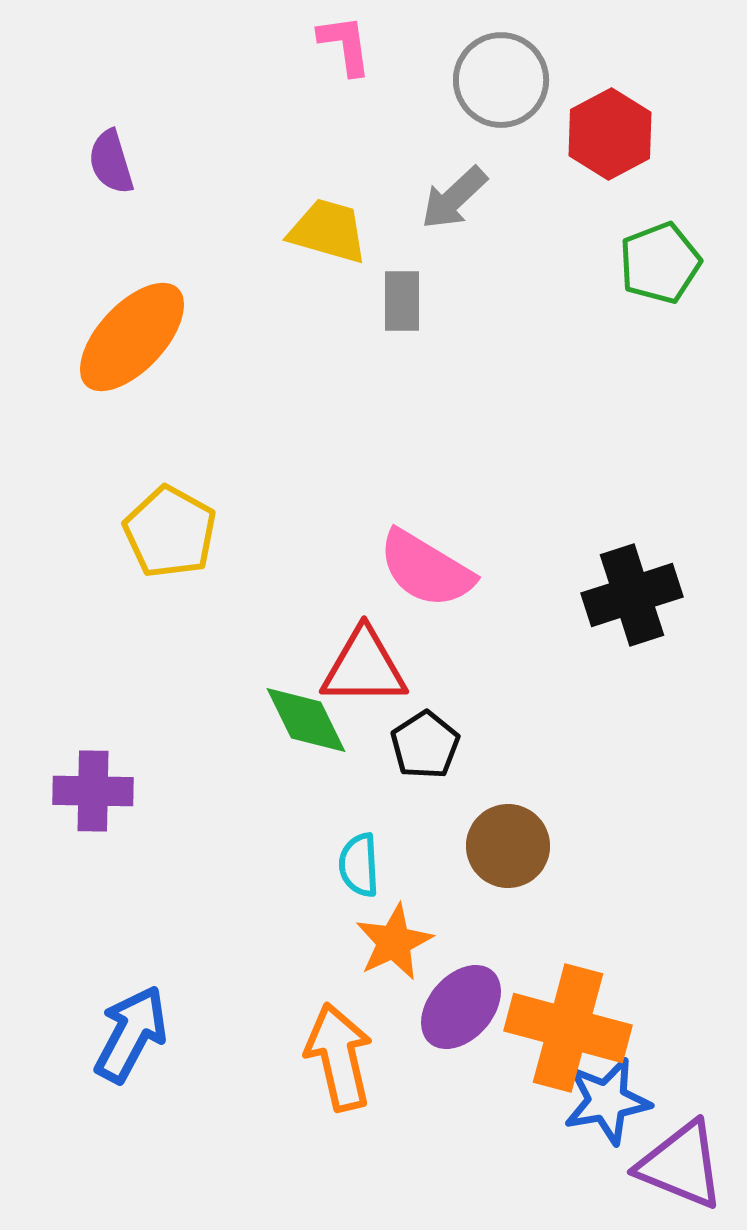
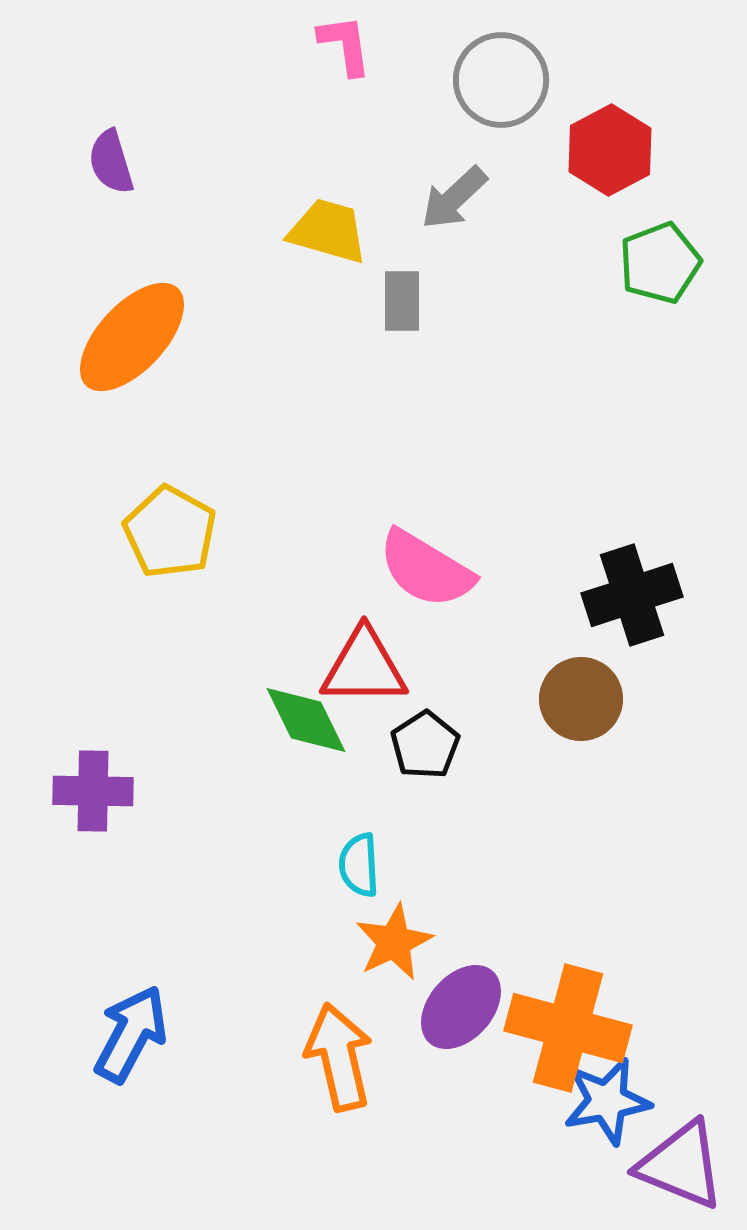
red hexagon: moved 16 px down
brown circle: moved 73 px right, 147 px up
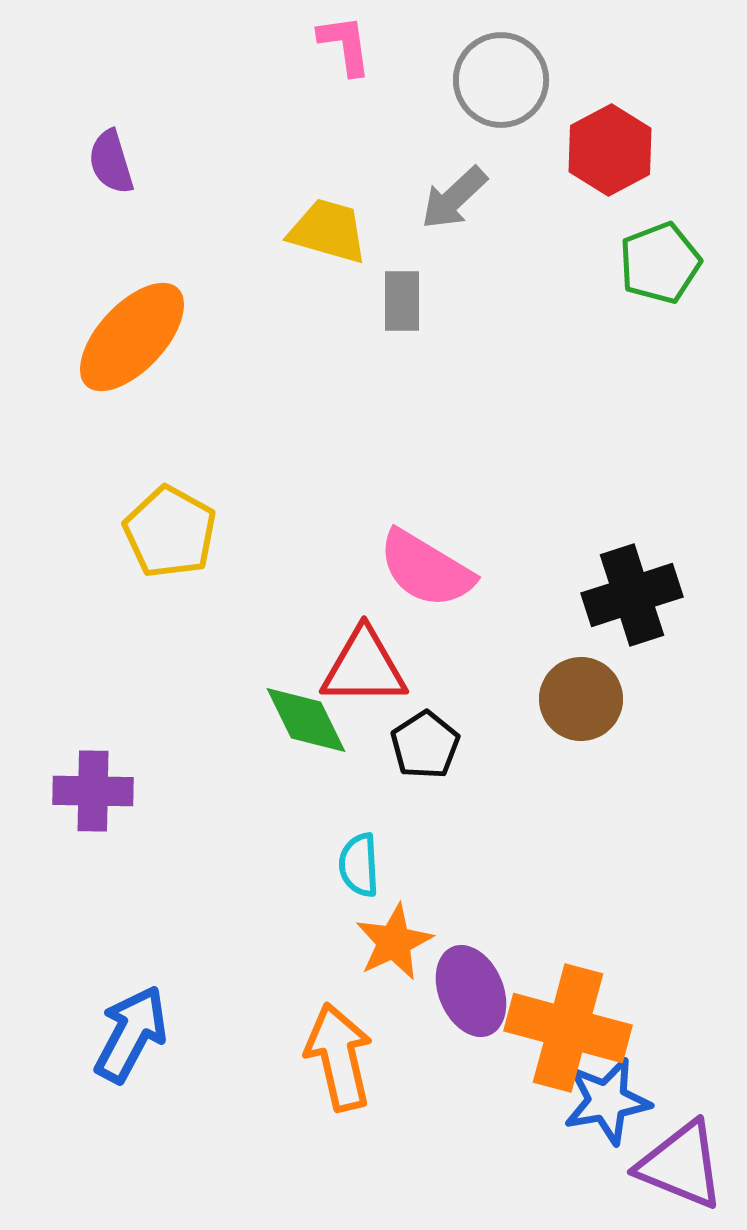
purple ellipse: moved 10 px right, 16 px up; rotated 64 degrees counterclockwise
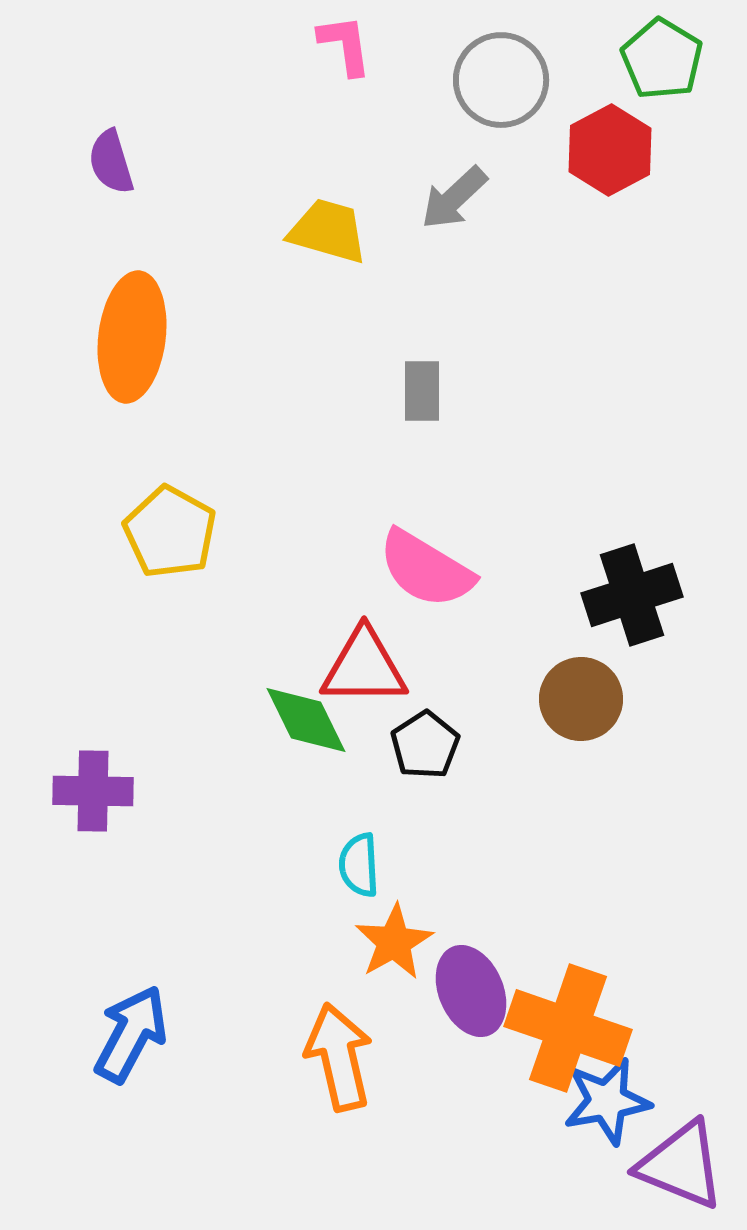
green pentagon: moved 2 px right, 204 px up; rotated 20 degrees counterclockwise
gray rectangle: moved 20 px right, 90 px down
orange ellipse: rotated 36 degrees counterclockwise
orange star: rotated 4 degrees counterclockwise
orange cross: rotated 4 degrees clockwise
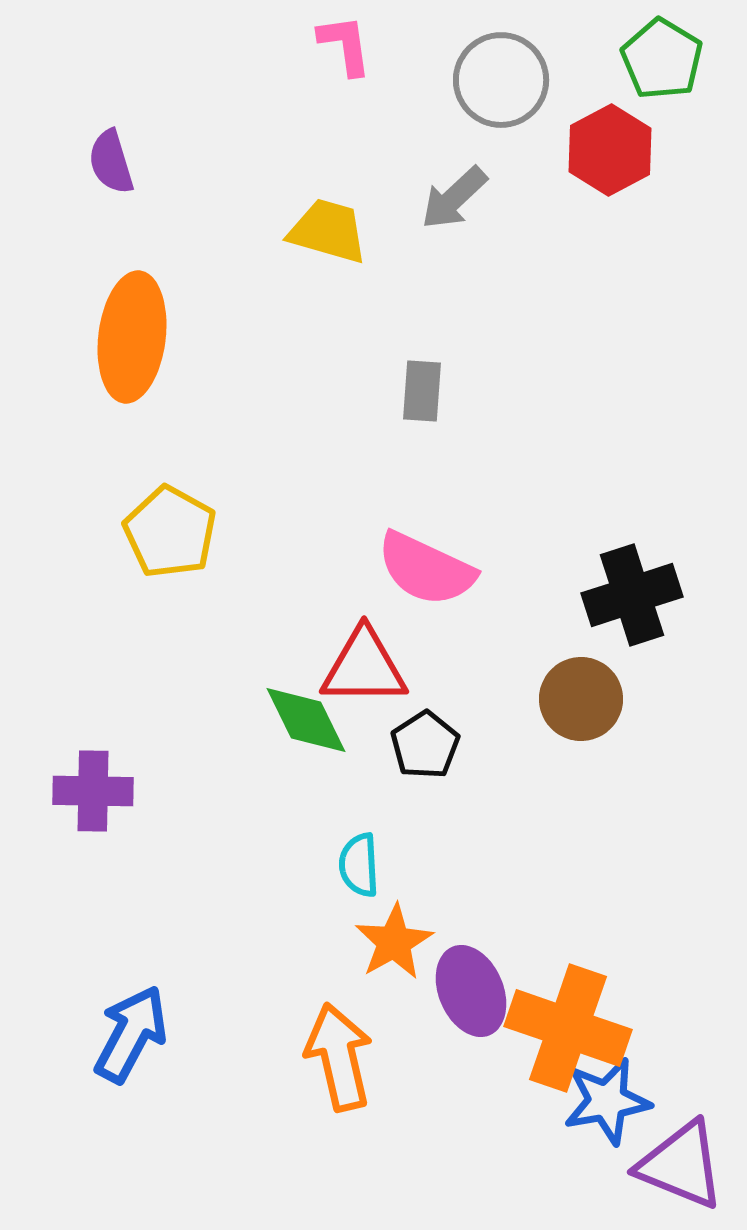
gray rectangle: rotated 4 degrees clockwise
pink semicircle: rotated 6 degrees counterclockwise
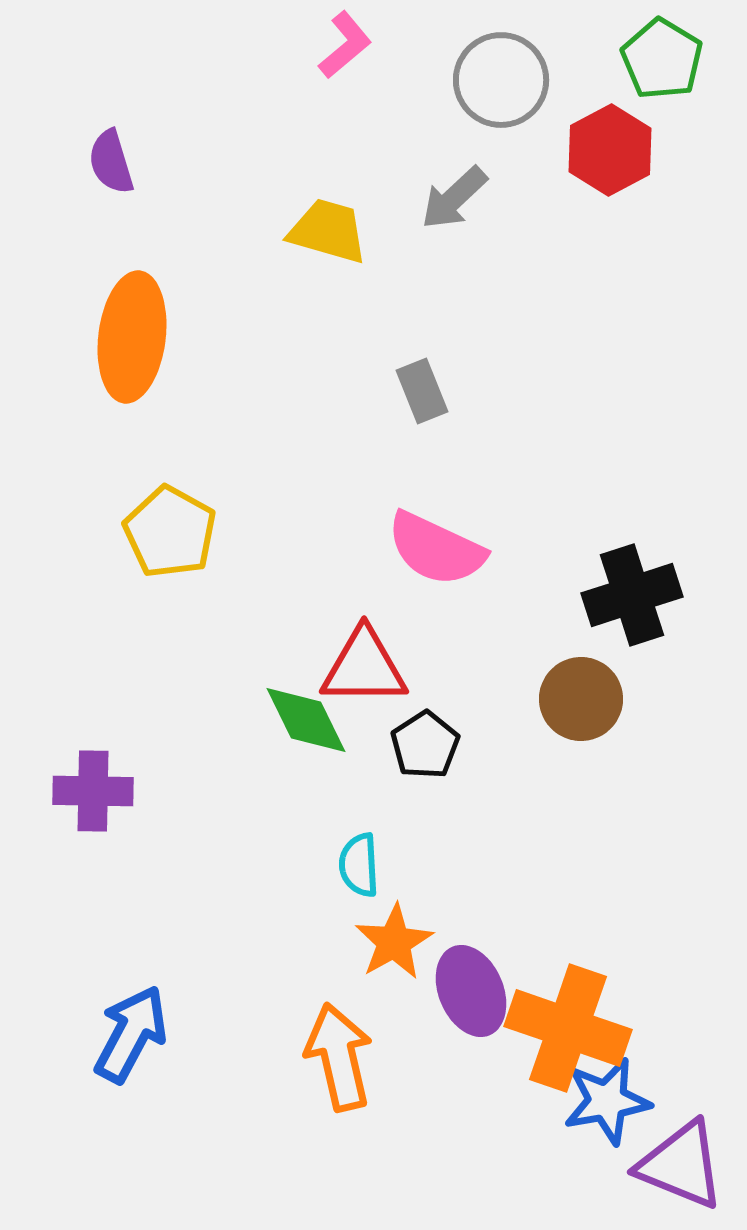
pink L-shape: rotated 58 degrees clockwise
gray rectangle: rotated 26 degrees counterclockwise
pink semicircle: moved 10 px right, 20 px up
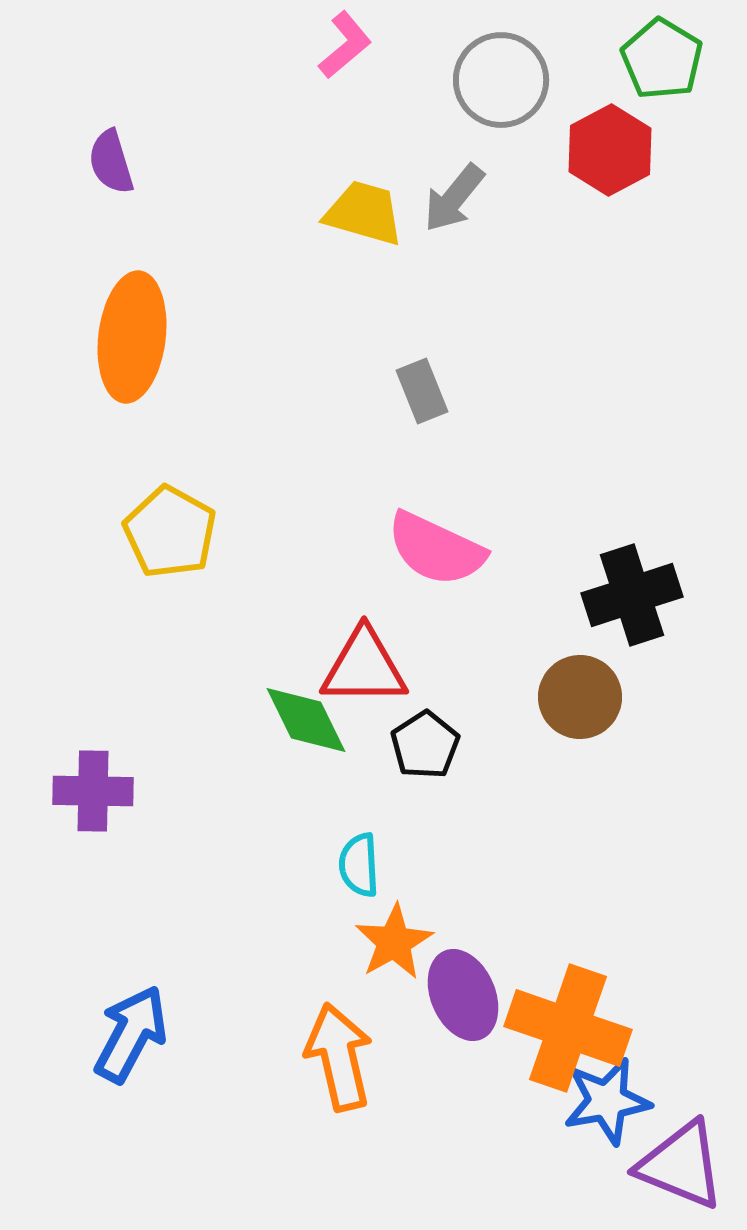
gray arrow: rotated 8 degrees counterclockwise
yellow trapezoid: moved 36 px right, 18 px up
brown circle: moved 1 px left, 2 px up
purple ellipse: moved 8 px left, 4 px down
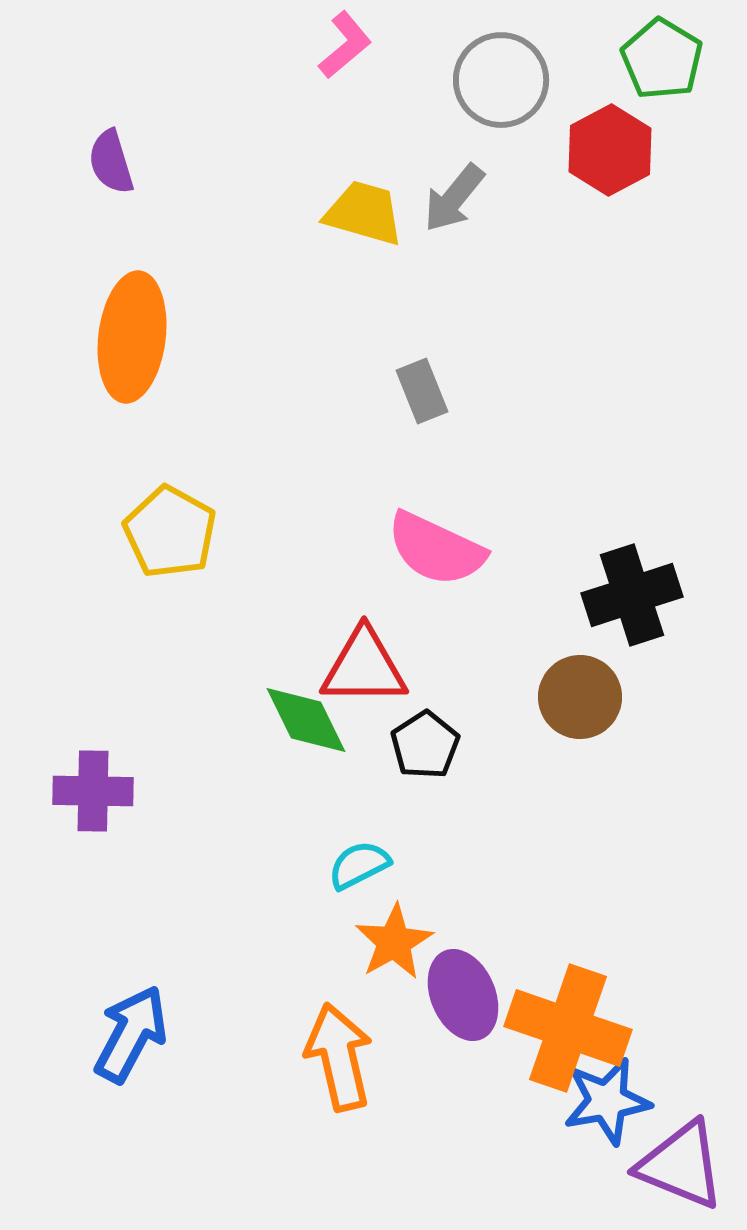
cyan semicircle: rotated 66 degrees clockwise
